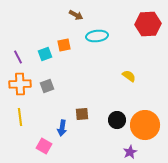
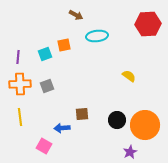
purple line: rotated 32 degrees clockwise
blue arrow: rotated 77 degrees clockwise
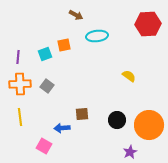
gray square: rotated 32 degrees counterclockwise
orange circle: moved 4 px right
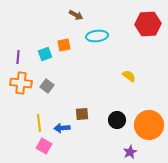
orange cross: moved 1 px right, 1 px up; rotated 10 degrees clockwise
yellow line: moved 19 px right, 6 px down
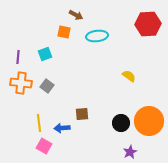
orange square: moved 13 px up; rotated 24 degrees clockwise
black circle: moved 4 px right, 3 px down
orange circle: moved 4 px up
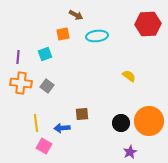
orange square: moved 1 px left, 2 px down; rotated 24 degrees counterclockwise
yellow line: moved 3 px left
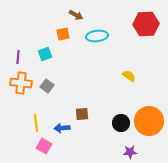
red hexagon: moved 2 px left
purple star: rotated 24 degrees clockwise
